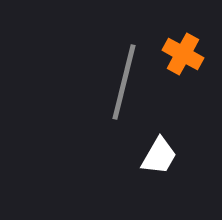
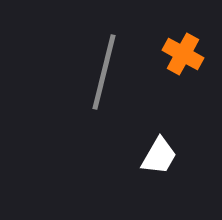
gray line: moved 20 px left, 10 px up
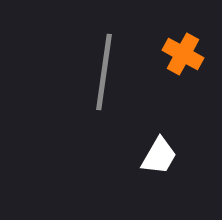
gray line: rotated 6 degrees counterclockwise
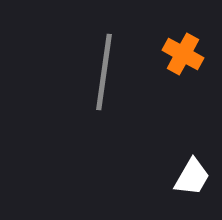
white trapezoid: moved 33 px right, 21 px down
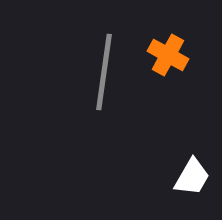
orange cross: moved 15 px left, 1 px down
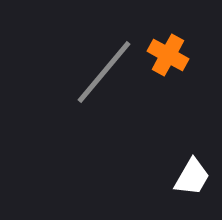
gray line: rotated 32 degrees clockwise
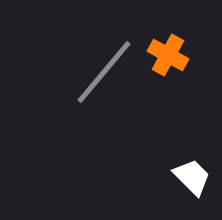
white trapezoid: rotated 75 degrees counterclockwise
